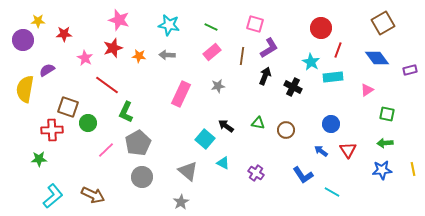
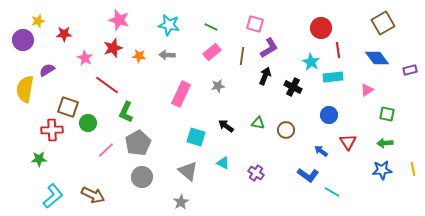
yellow star at (38, 21): rotated 16 degrees counterclockwise
red line at (338, 50): rotated 28 degrees counterclockwise
blue circle at (331, 124): moved 2 px left, 9 px up
cyan square at (205, 139): moved 9 px left, 2 px up; rotated 24 degrees counterclockwise
red triangle at (348, 150): moved 8 px up
blue L-shape at (303, 175): moved 5 px right; rotated 20 degrees counterclockwise
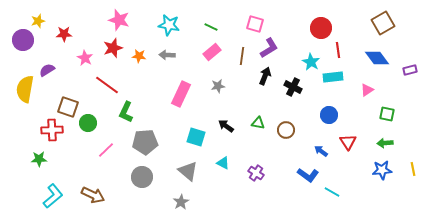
gray pentagon at (138, 143): moved 7 px right, 1 px up; rotated 25 degrees clockwise
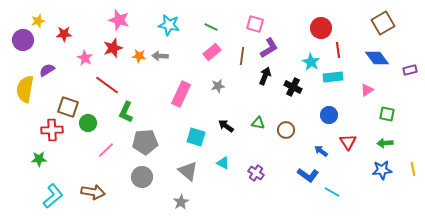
gray arrow at (167, 55): moved 7 px left, 1 px down
brown arrow at (93, 195): moved 3 px up; rotated 15 degrees counterclockwise
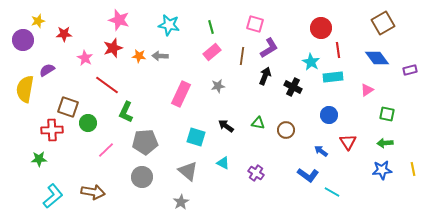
green line at (211, 27): rotated 48 degrees clockwise
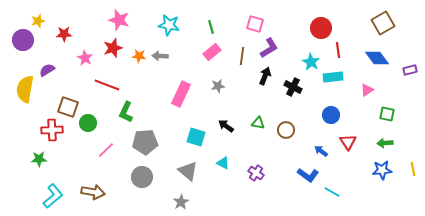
red line at (107, 85): rotated 15 degrees counterclockwise
blue circle at (329, 115): moved 2 px right
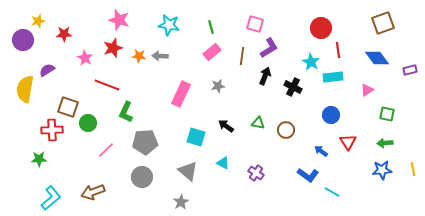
brown square at (383, 23): rotated 10 degrees clockwise
brown arrow at (93, 192): rotated 150 degrees clockwise
cyan L-shape at (53, 196): moved 2 px left, 2 px down
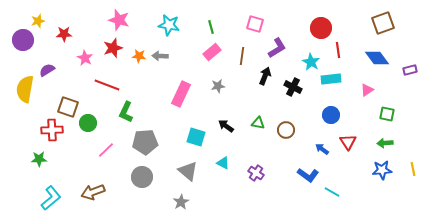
purple L-shape at (269, 48): moved 8 px right
cyan rectangle at (333, 77): moved 2 px left, 2 px down
blue arrow at (321, 151): moved 1 px right, 2 px up
